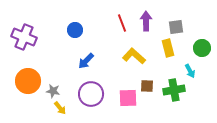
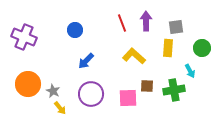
yellow rectangle: rotated 18 degrees clockwise
orange circle: moved 3 px down
gray star: rotated 16 degrees clockwise
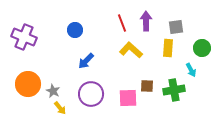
yellow L-shape: moved 3 px left, 6 px up
cyan arrow: moved 1 px right, 1 px up
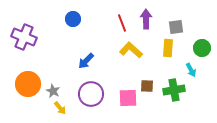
purple arrow: moved 2 px up
blue circle: moved 2 px left, 11 px up
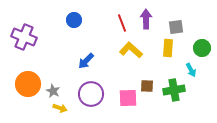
blue circle: moved 1 px right, 1 px down
yellow arrow: rotated 32 degrees counterclockwise
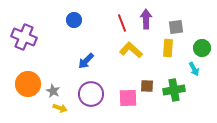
cyan arrow: moved 3 px right, 1 px up
